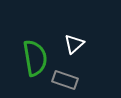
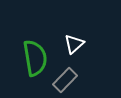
gray rectangle: rotated 65 degrees counterclockwise
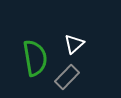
gray rectangle: moved 2 px right, 3 px up
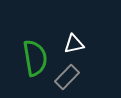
white triangle: rotated 30 degrees clockwise
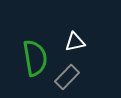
white triangle: moved 1 px right, 2 px up
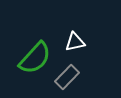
green semicircle: rotated 51 degrees clockwise
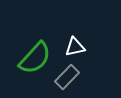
white triangle: moved 5 px down
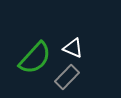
white triangle: moved 2 px left, 1 px down; rotated 35 degrees clockwise
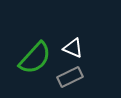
gray rectangle: moved 3 px right; rotated 20 degrees clockwise
